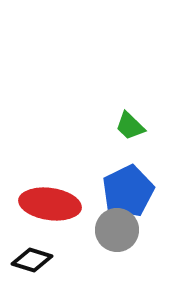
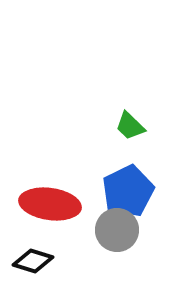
black diamond: moved 1 px right, 1 px down
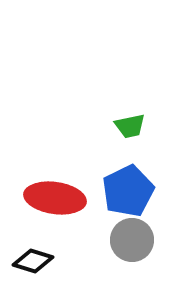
green trapezoid: rotated 56 degrees counterclockwise
red ellipse: moved 5 px right, 6 px up
gray circle: moved 15 px right, 10 px down
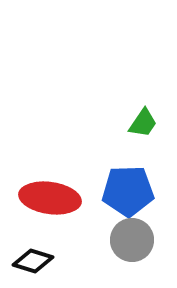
green trapezoid: moved 13 px right, 3 px up; rotated 44 degrees counterclockwise
blue pentagon: rotated 24 degrees clockwise
red ellipse: moved 5 px left
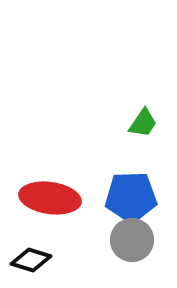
blue pentagon: moved 3 px right, 6 px down
black diamond: moved 2 px left, 1 px up
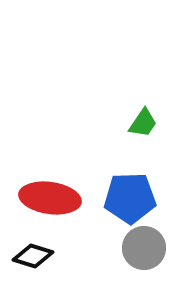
blue pentagon: moved 1 px left, 1 px down
gray circle: moved 12 px right, 8 px down
black diamond: moved 2 px right, 4 px up
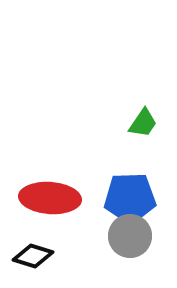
red ellipse: rotated 4 degrees counterclockwise
gray circle: moved 14 px left, 12 px up
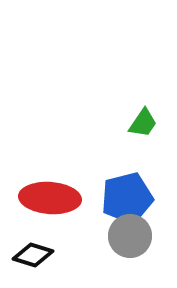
blue pentagon: moved 3 px left; rotated 12 degrees counterclockwise
black diamond: moved 1 px up
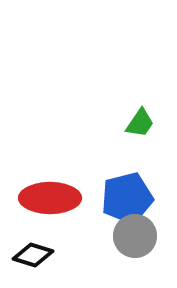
green trapezoid: moved 3 px left
red ellipse: rotated 4 degrees counterclockwise
gray circle: moved 5 px right
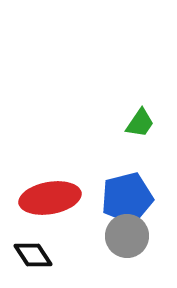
red ellipse: rotated 10 degrees counterclockwise
gray circle: moved 8 px left
black diamond: rotated 39 degrees clockwise
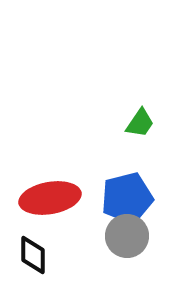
black diamond: rotated 33 degrees clockwise
